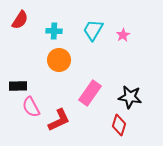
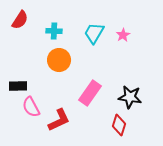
cyan trapezoid: moved 1 px right, 3 px down
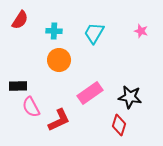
pink star: moved 18 px right, 4 px up; rotated 24 degrees counterclockwise
pink rectangle: rotated 20 degrees clockwise
